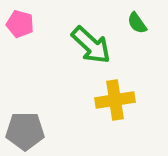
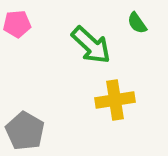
pink pentagon: moved 3 px left; rotated 20 degrees counterclockwise
gray pentagon: rotated 30 degrees clockwise
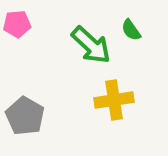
green semicircle: moved 6 px left, 7 px down
yellow cross: moved 1 px left
gray pentagon: moved 15 px up
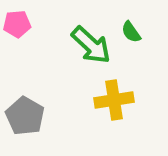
green semicircle: moved 2 px down
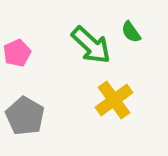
pink pentagon: moved 29 px down; rotated 20 degrees counterclockwise
yellow cross: rotated 27 degrees counterclockwise
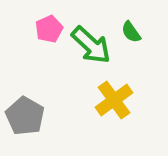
pink pentagon: moved 32 px right, 24 px up
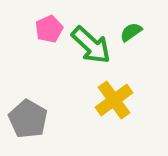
green semicircle: rotated 90 degrees clockwise
gray pentagon: moved 3 px right, 3 px down
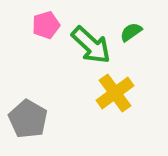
pink pentagon: moved 3 px left, 4 px up; rotated 8 degrees clockwise
yellow cross: moved 1 px right, 7 px up
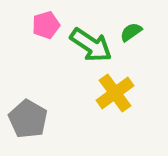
green arrow: rotated 9 degrees counterclockwise
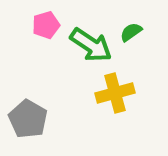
yellow cross: rotated 21 degrees clockwise
